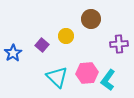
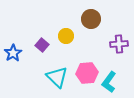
cyan L-shape: moved 1 px right, 2 px down
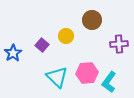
brown circle: moved 1 px right, 1 px down
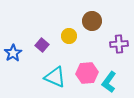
brown circle: moved 1 px down
yellow circle: moved 3 px right
cyan triangle: moved 2 px left; rotated 20 degrees counterclockwise
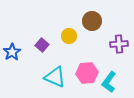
blue star: moved 1 px left, 1 px up
